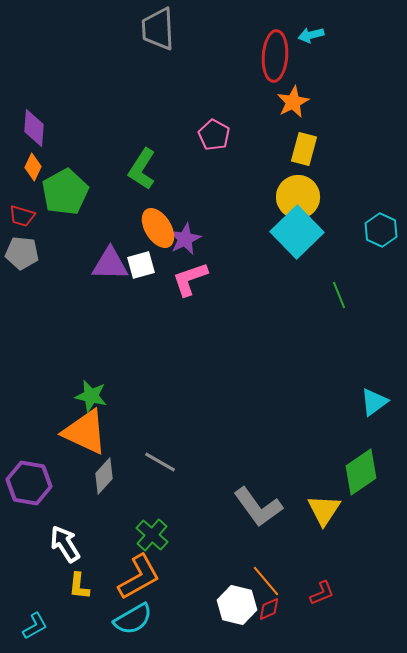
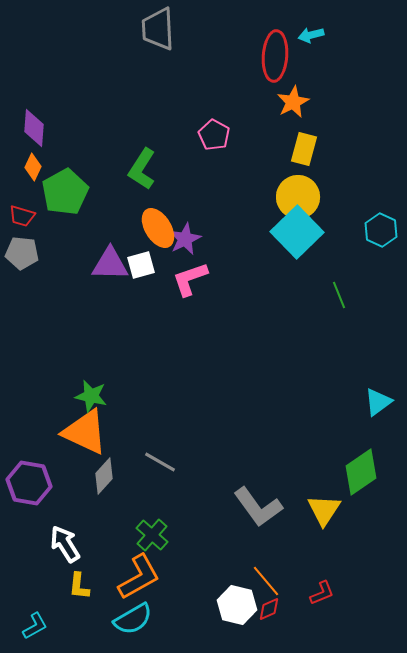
cyan triangle: moved 4 px right
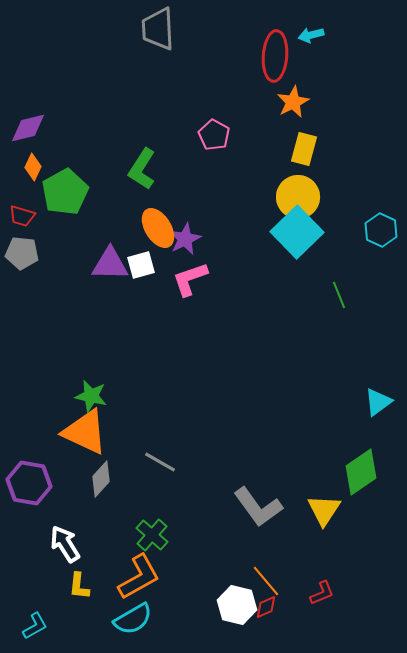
purple diamond: moved 6 px left; rotated 72 degrees clockwise
gray diamond: moved 3 px left, 3 px down
red diamond: moved 3 px left, 2 px up
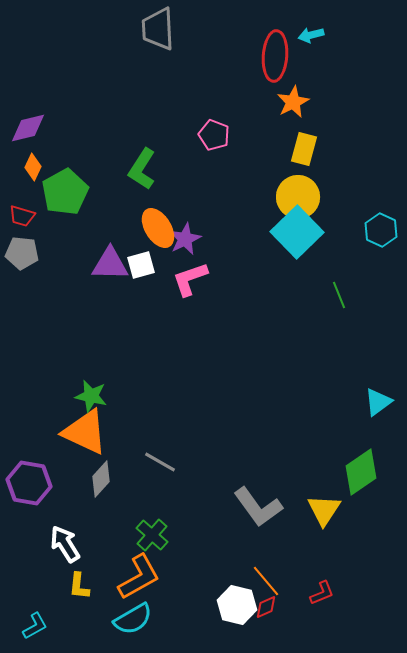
pink pentagon: rotated 8 degrees counterclockwise
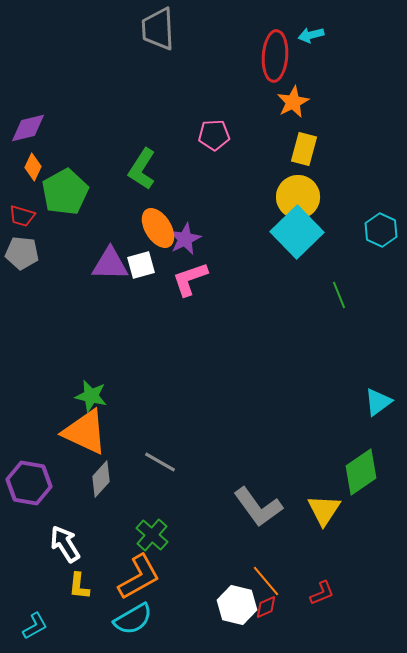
pink pentagon: rotated 24 degrees counterclockwise
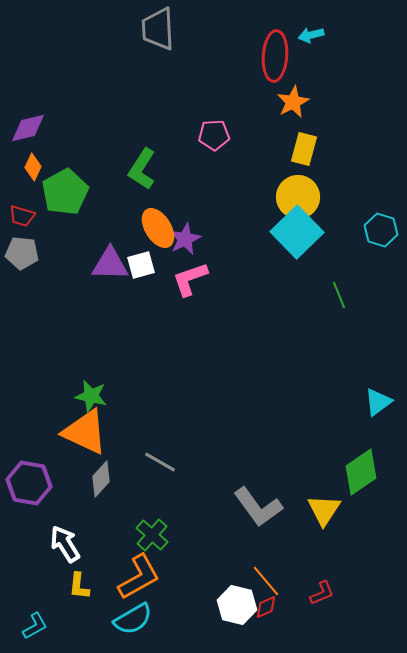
cyan hexagon: rotated 8 degrees counterclockwise
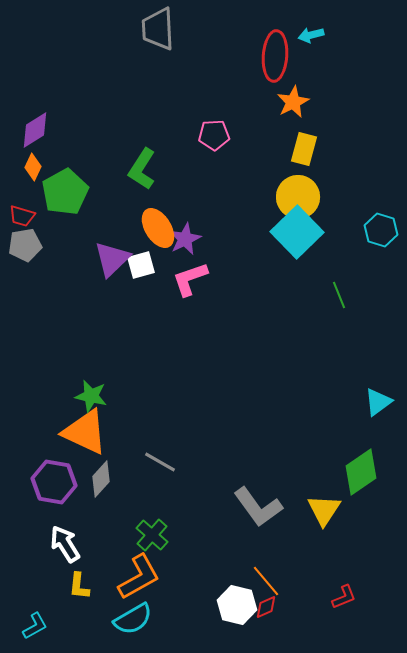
purple diamond: moved 7 px right, 2 px down; rotated 18 degrees counterclockwise
gray pentagon: moved 3 px right, 8 px up; rotated 16 degrees counterclockwise
purple triangle: moved 2 px right, 5 px up; rotated 45 degrees counterclockwise
purple hexagon: moved 25 px right, 1 px up
red L-shape: moved 22 px right, 4 px down
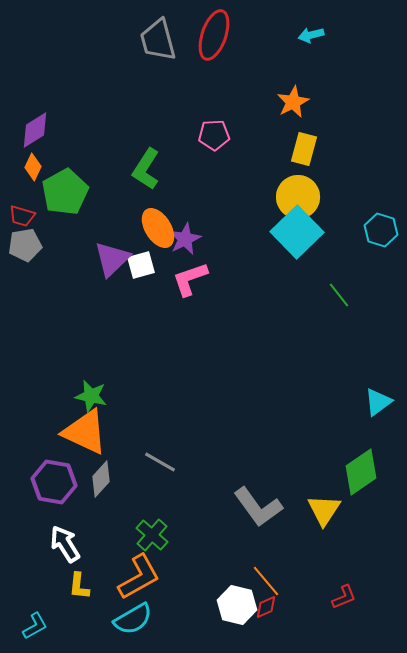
gray trapezoid: moved 11 px down; rotated 12 degrees counterclockwise
red ellipse: moved 61 px left, 21 px up; rotated 15 degrees clockwise
green L-shape: moved 4 px right
green line: rotated 16 degrees counterclockwise
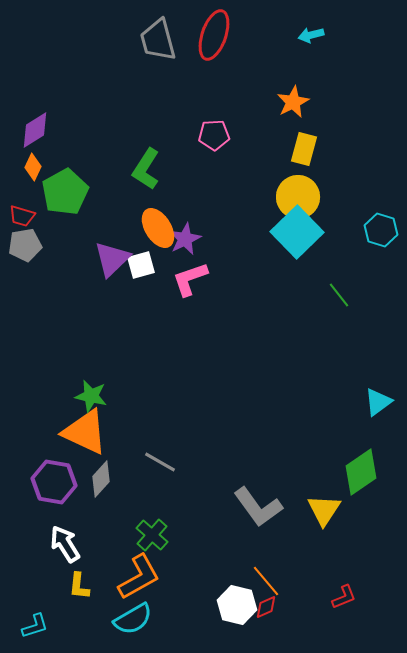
cyan L-shape: rotated 12 degrees clockwise
